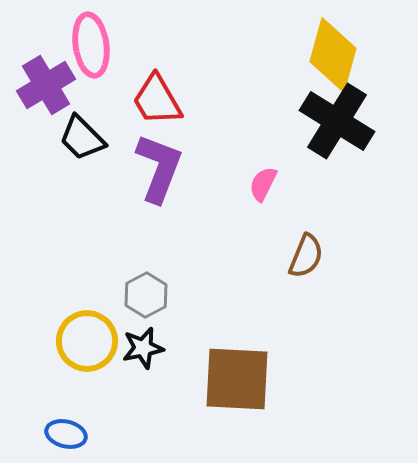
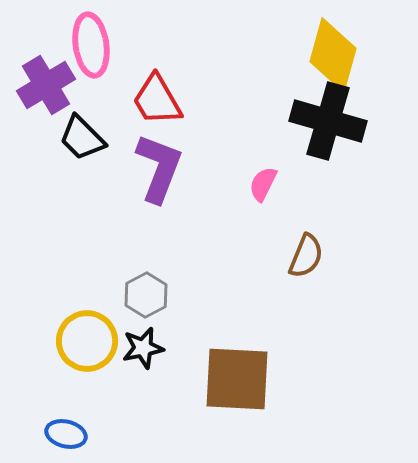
black cross: moved 9 px left; rotated 16 degrees counterclockwise
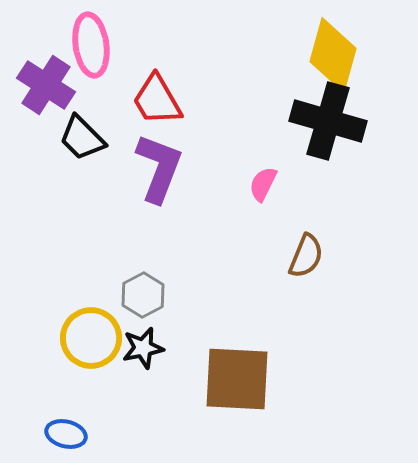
purple cross: rotated 26 degrees counterclockwise
gray hexagon: moved 3 px left
yellow circle: moved 4 px right, 3 px up
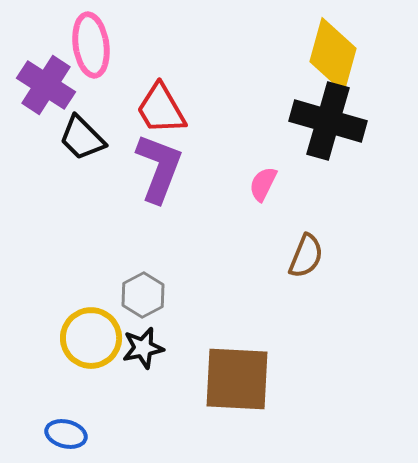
red trapezoid: moved 4 px right, 9 px down
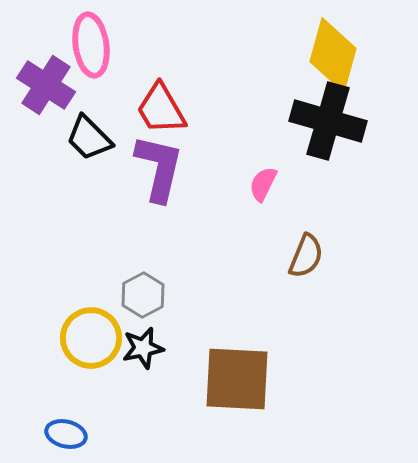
black trapezoid: moved 7 px right
purple L-shape: rotated 8 degrees counterclockwise
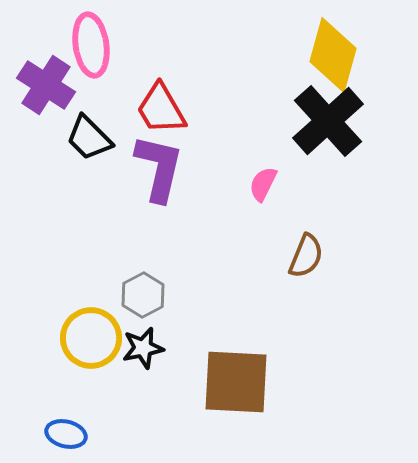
black cross: rotated 32 degrees clockwise
brown square: moved 1 px left, 3 px down
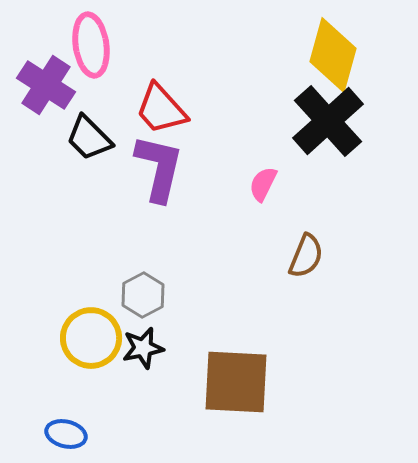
red trapezoid: rotated 12 degrees counterclockwise
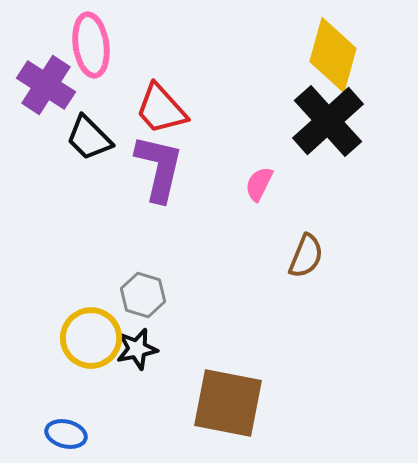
pink semicircle: moved 4 px left
gray hexagon: rotated 15 degrees counterclockwise
black star: moved 6 px left, 1 px down
brown square: moved 8 px left, 21 px down; rotated 8 degrees clockwise
